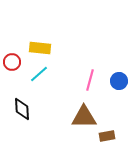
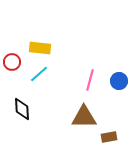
brown rectangle: moved 2 px right, 1 px down
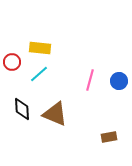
brown triangle: moved 29 px left, 3 px up; rotated 24 degrees clockwise
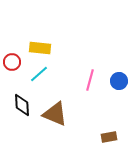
black diamond: moved 4 px up
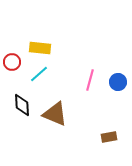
blue circle: moved 1 px left, 1 px down
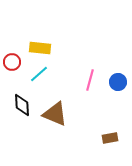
brown rectangle: moved 1 px right, 1 px down
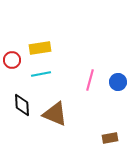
yellow rectangle: rotated 15 degrees counterclockwise
red circle: moved 2 px up
cyan line: moved 2 px right; rotated 30 degrees clockwise
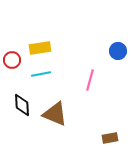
blue circle: moved 31 px up
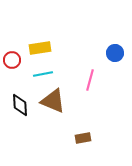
blue circle: moved 3 px left, 2 px down
cyan line: moved 2 px right
black diamond: moved 2 px left
brown triangle: moved 2 px left, 13 px up
brown rectangle: moved 27 px left
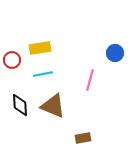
brown triangle: moved 5 px down
